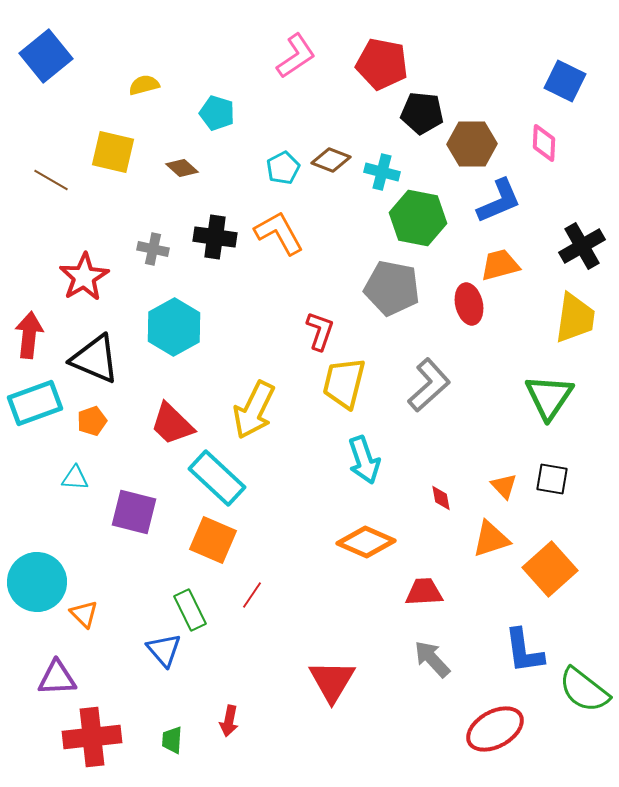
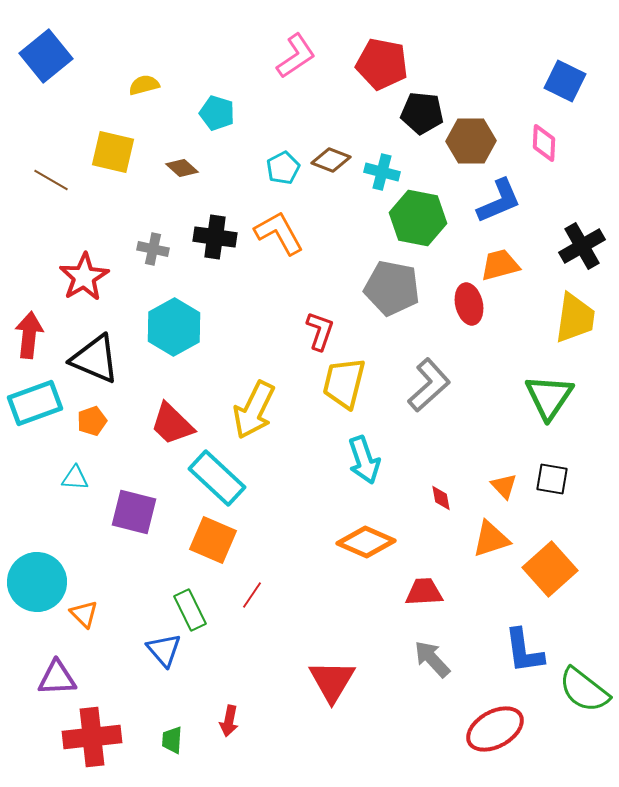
brown hexagon at (472, 144): moved 1 px left, 3 px up
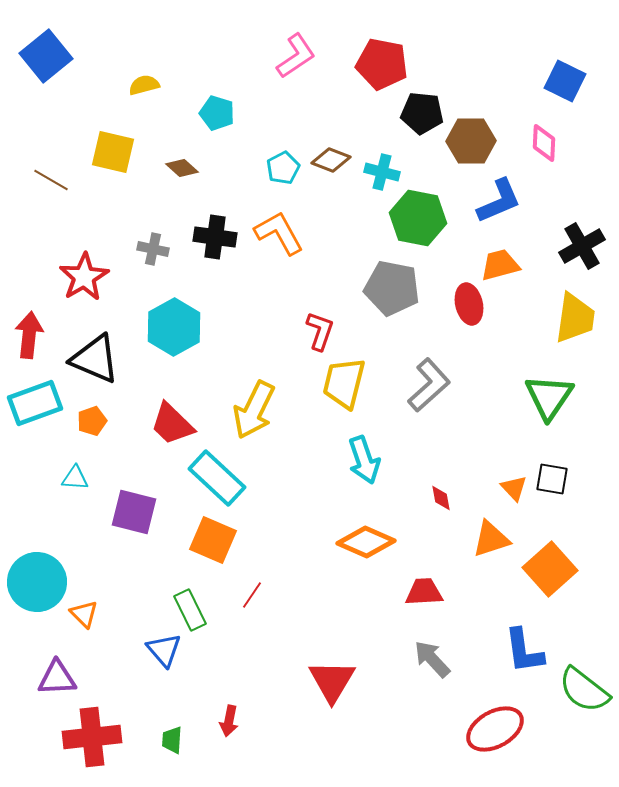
orange triangle at (504, 486): moved 10 px right, 2 px down
